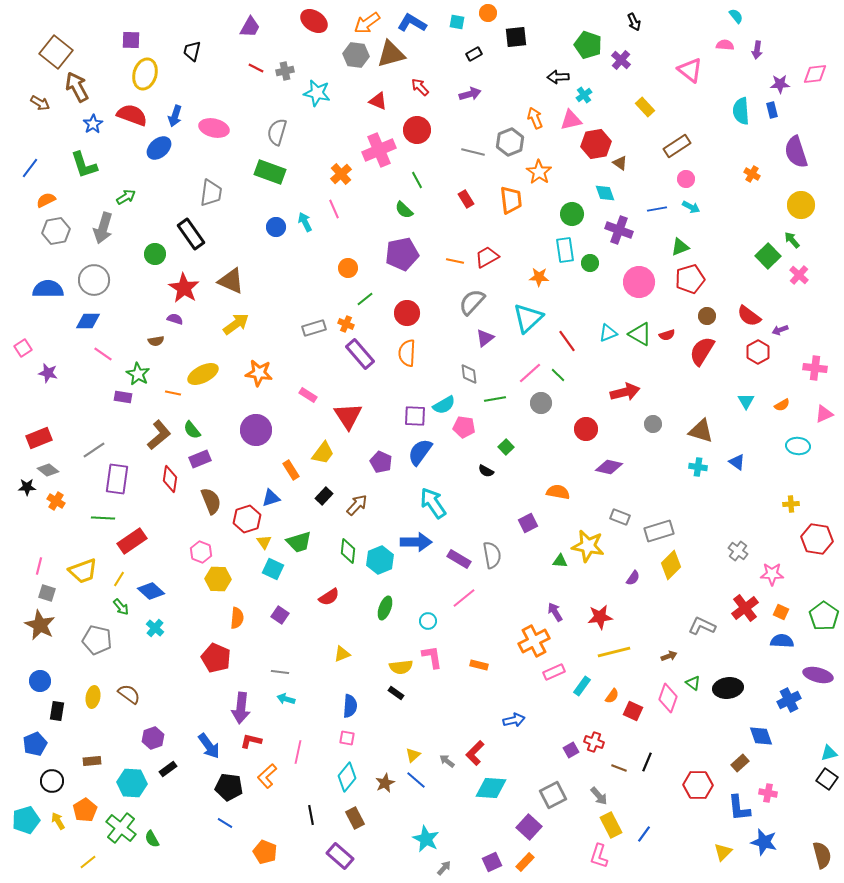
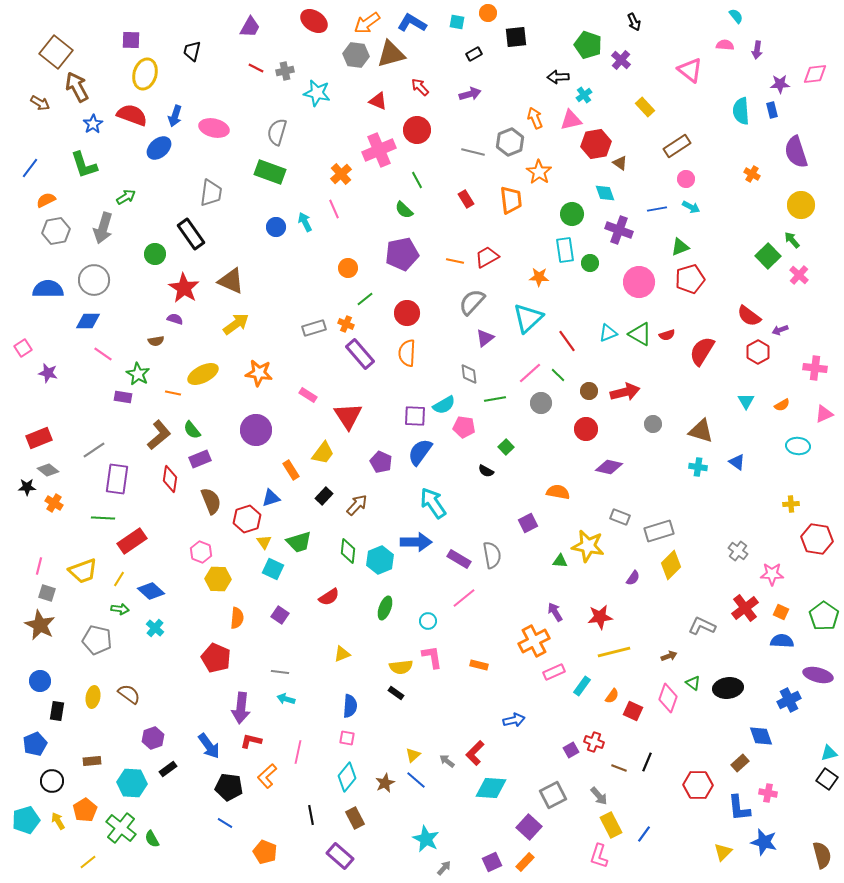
brown circle at (707, 316): moved 118 px left, 75 px down
orange cross at (56, 501): moved 2 px left, 2 px down
green arrow at (121, 607): moved 1 px left, 2 px down; rotated 42 degrees counterclockwise
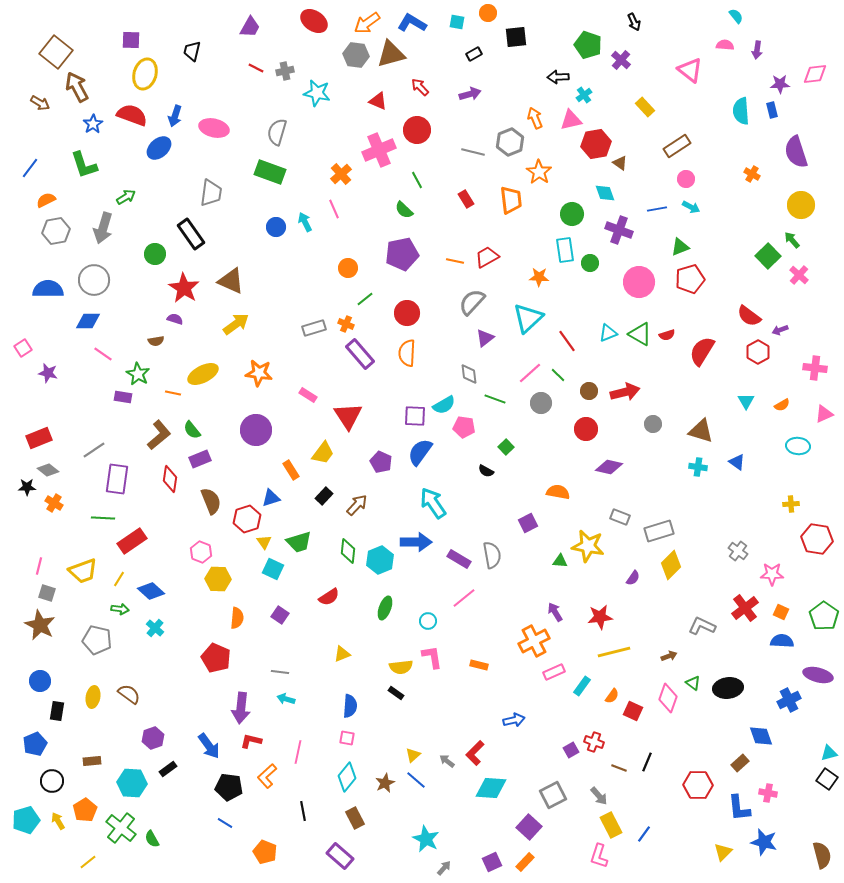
green line at (495, 399): rotated 30 degrees clockwise
black line at (311, 815): moved 8 px left, 4 px up
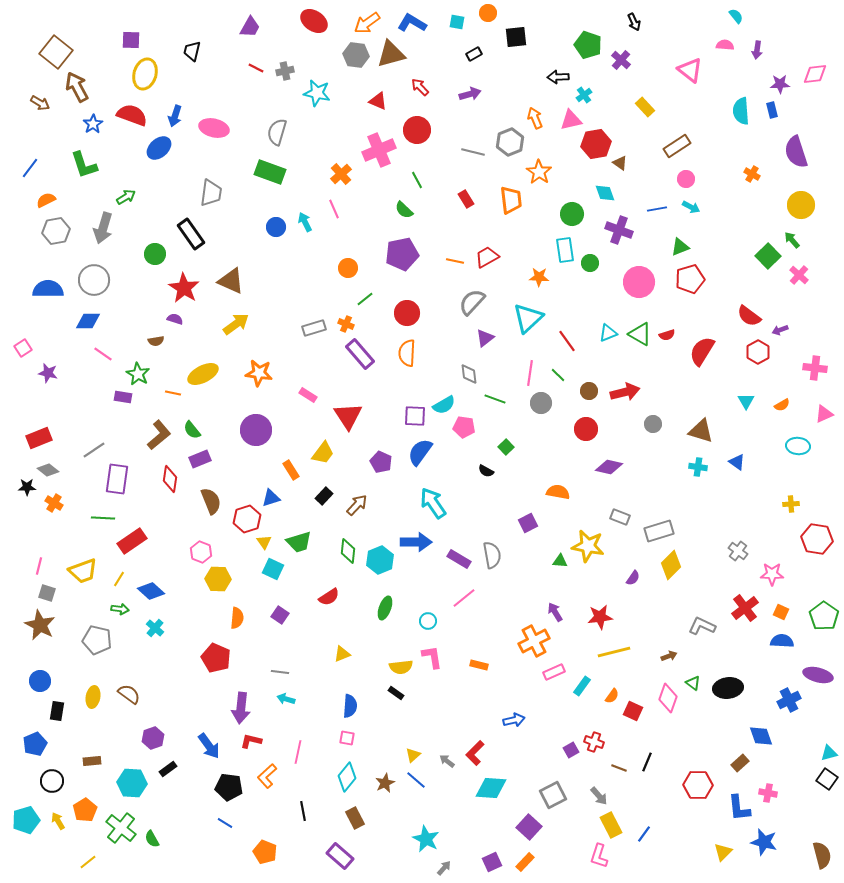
pink line at (530, 373): rotated 40 degrees counterclockwise
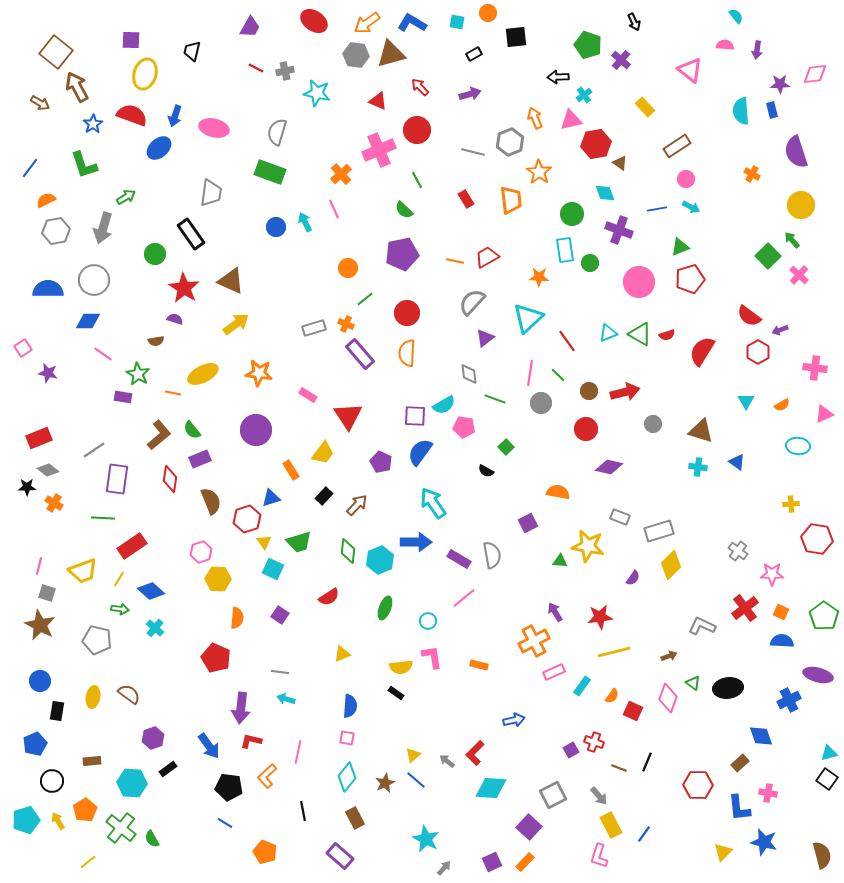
red rectangle at (132, 541): moved 5 px down
pink hexagon at (201, 552): rotated 20 degrees clockwise
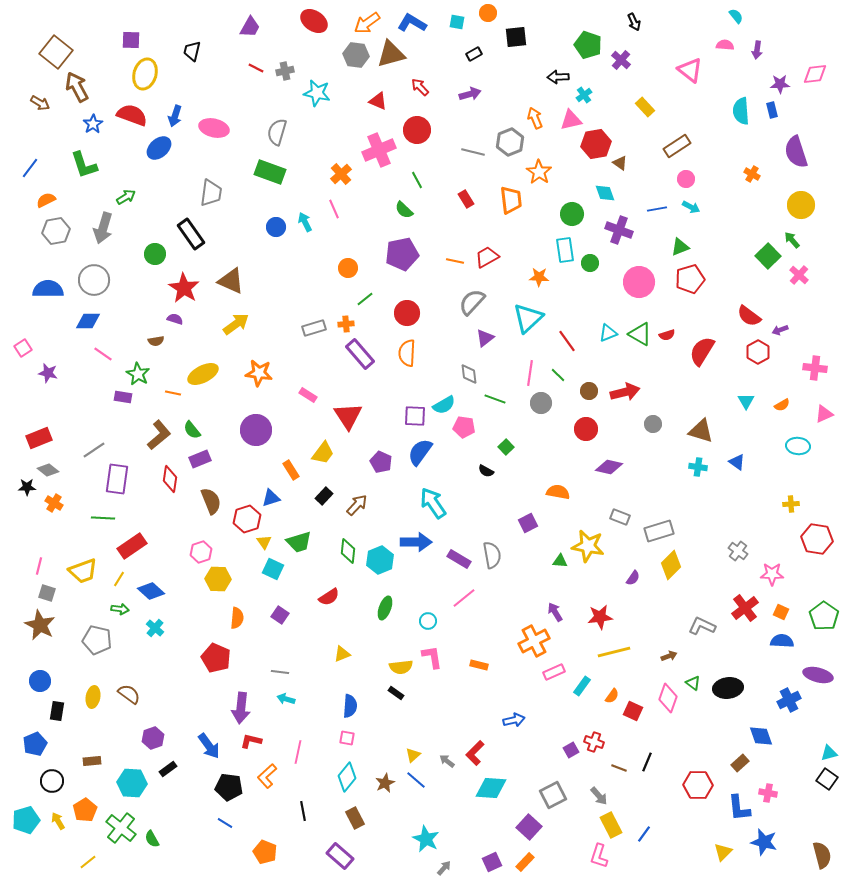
orange cross at (346, 324): rotated 28 degrees counterclockwise
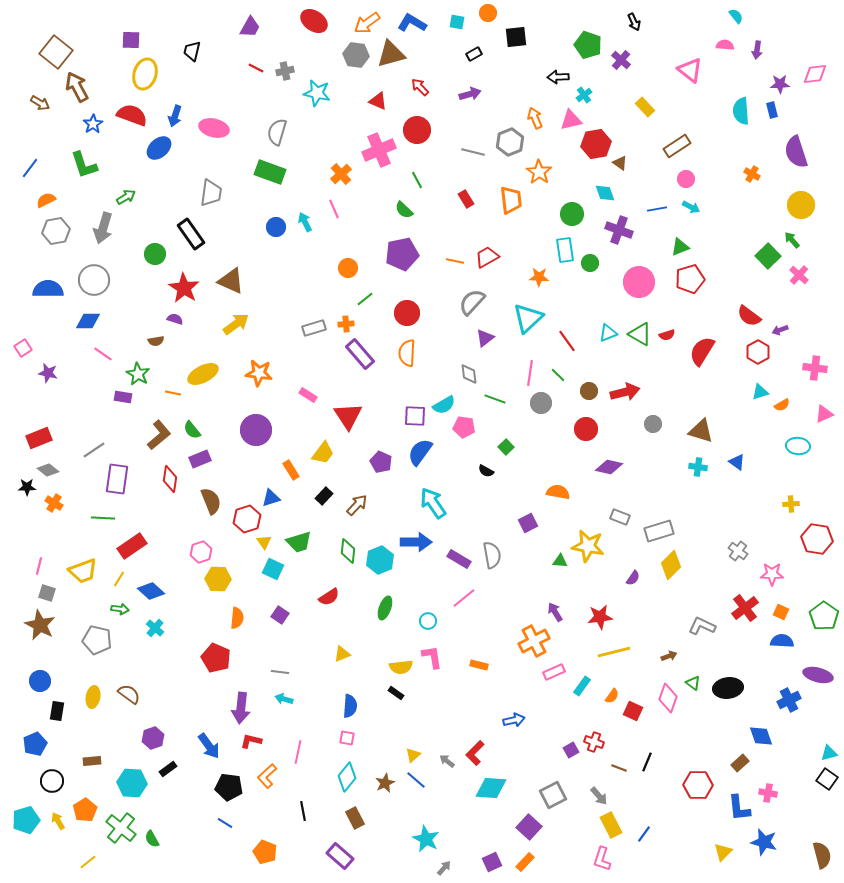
cyan triangle at (746, 401): moved 14 px right, 9 px up; rotated 42 degrees clockwise
cyan arrow at (286, 699): moved 2 px left
pink L-shape at (599, 856): moved 3 px right, 3 px down
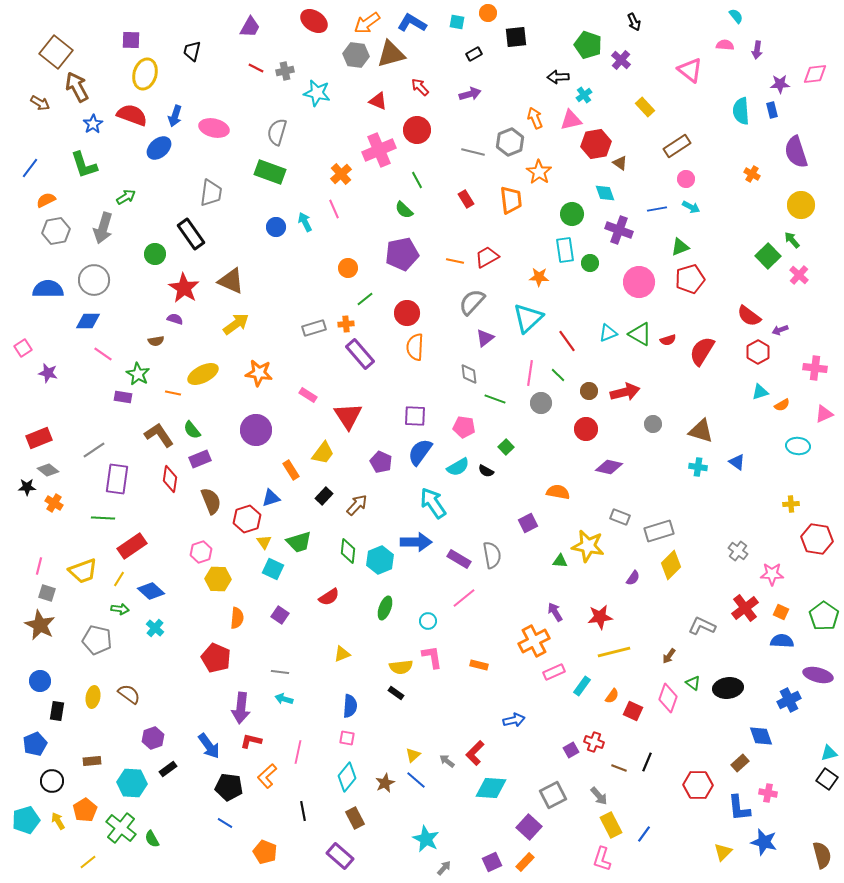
red semicircle at (667, 335): moved 1 px right, 5 px down
orange semicircle at (407, 353): moved 8 px right, 6 px up
cyan semicircle at (444, 405): moved 14 px right, 62 px down
brown L-shape at (159, 435): rotated 84 degrees counterclockwise
brown arrow at (669, 656): rotated 147 degrees clockwise
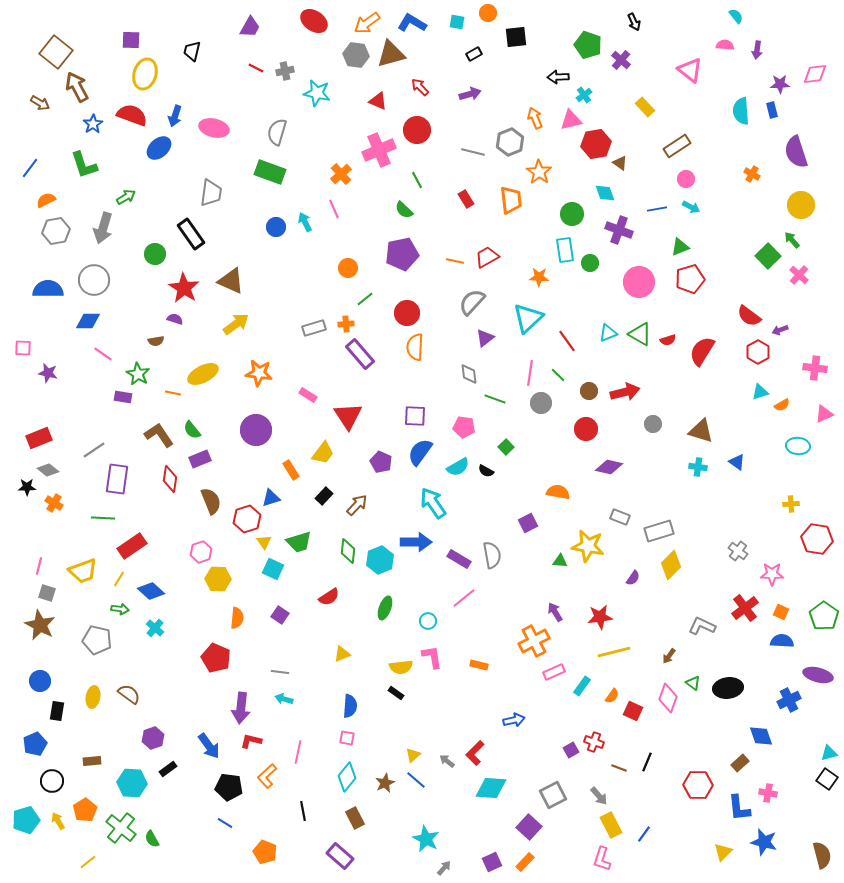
pink square at (23, 348): rotated 36 degrees clockwise
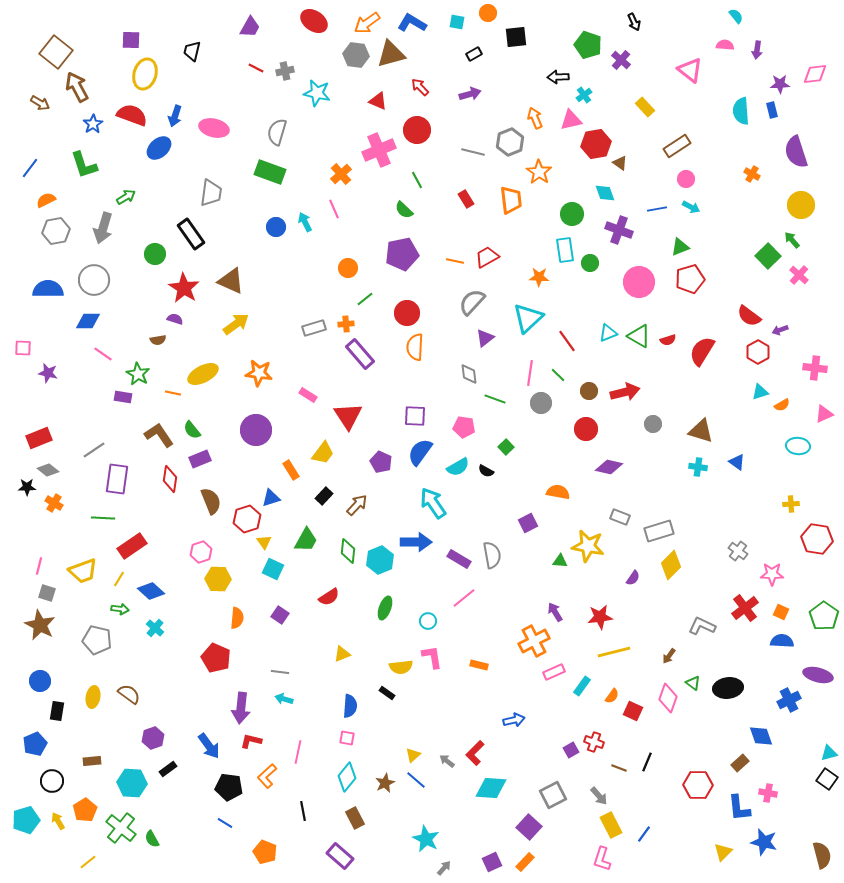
green triangle at (640, 334): moved 1 px left, 2 px down
brown semicircle at (156, 341): moved 2 px right, 1 px up
green trapezoid at (299, 542): moved 7 px right, 2 px up; rotated 44 degrees counterclockwise
black rectangle at (396, 693): moved 9 px left
